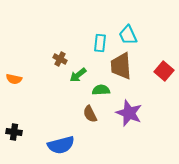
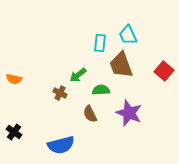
brown cross: moved 34 px down
brown trapezoid: moved 1 px up; rotated 16 degrees counterclockwise
black cross: rotated 28 degrees clockwise
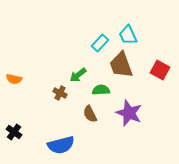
cyan rectangle: rotated 36 degrees clockwise
red square: moved 4 px left, 1 px up; rotated 12 degrees counterclockwise
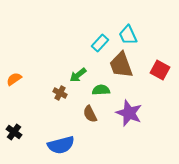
orange semicircle: rotated 133 degrees clockwise
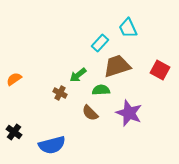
cyan trapezoid: moved 7 px up
brown trapezoid: moved 4 px left, 1 px down; rotated 92 degrees clockwise
brown semicircle: moved 1 px up; rotated 18 degrees counterclockwise
blue semicircle: moved 9 px left
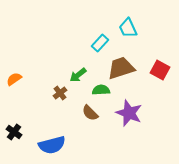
brown trapezoid: moved 4 px right, 2 px down
brown cross: rotated 24 degrees clockwise
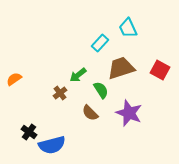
green semicircle: rotated 60 degrees clockwise
black cross: moved 15 px right
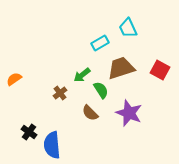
cyan rectangle: rotated 18 degrees clockwise
green arrow: moved 4 px right
blue semicircle: rotated 100 degrees clockwise
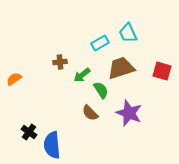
cyan trapezoid: moved 5 px down
red square: moved 2 px right, 1 px down; rotated 12 degrees counterclockwise
brown cross: moved 31 px up; rotated 32 degrees clockwise
